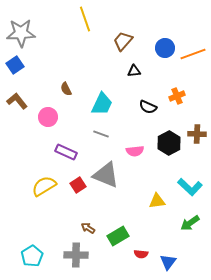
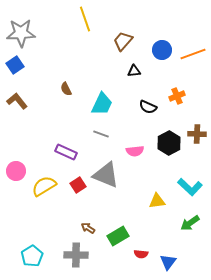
blue circle: moved 3 px left, 2 px down
pink circle: moved 32 px left, 54 px down
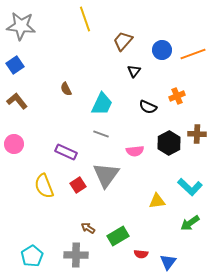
gray star: moved 7 px up; rotated 8 degrees clockwise
black triangle: rotated 48 degrees counterclockwise
pink circle: moved 2 px left, 27 px up
gray triangle: rotated 44 degrees clockwise
yellow semicircle: rotated 80 degrees counterclockwise
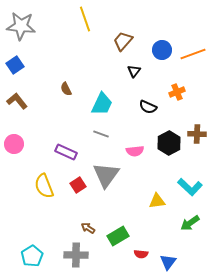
orange cross: moved 4 px up
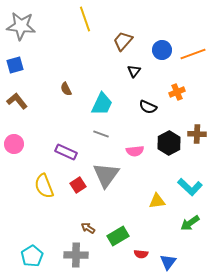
blue square: rotated 18 degrees clockwise
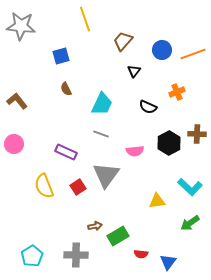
blue square: moved 46 px right, 9 px up
red square: moved 2 px down
brown arrow: moved 7 px right, 2 px up; rotated 136 degrees clockwise
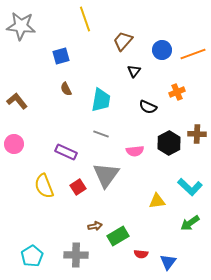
cyan trapezoid: moved 1 px left, 4 px up; rotated 15 degrees counterclockwise
